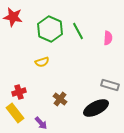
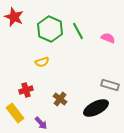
red star: moved 1 px right; rotated 12 degrees clockwise
pink semicircle: rotated 72 degrees counterclockwise
red cross: moved 7 px right, 2 px up
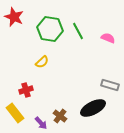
green hexagon: rotated 15 degrees counterclockwise
yellow semicircle: rotated 24 degrees counterclockwise
brown cross: moved 17 px down
black ellipse: moved 3 px left
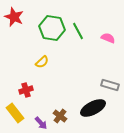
green hexagon: moved 2 px right, 1 px up
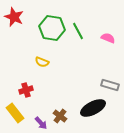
yellow semicircle: rotated 64 degrees clockwise
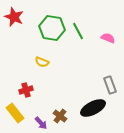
gray rectangle: rotated 54 degrees clockwise
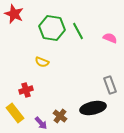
red star: moved 3 px up
pink semicircle: moved 2 px right
black ellipse: rotated 15 degrees clockwise
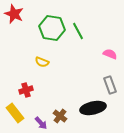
pink semicircle: moved 16 px down
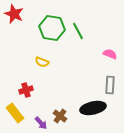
gray rectangle: rotated 24 degrees clockwise
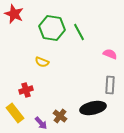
green line: moved 1 px right, 1 px down
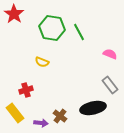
red star: rotated 12 degrees clockwise
gray rectangle: rotated 42 degrees counterclockwise
purple arrow: rotated 40 degrees counterclockwise
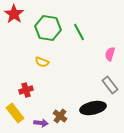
green hexagon: moved 4 px left
pink semicircle: rotated 96 degrees counterclockwise
